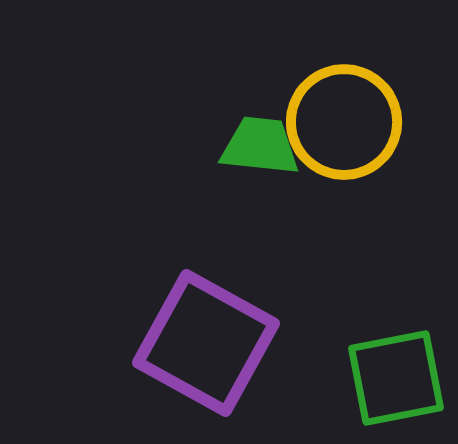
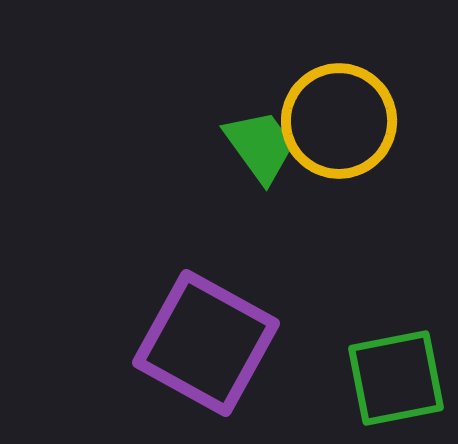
yellow circle: moved 5 px left, 1 px up
green trapezoid: rotated 48 degrees clockwise
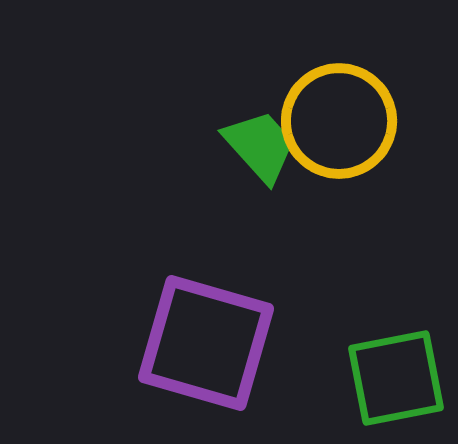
green trapezoid: rotated 6 degrees counterclockwise
purple square: rotated 13 degrees counterclockwise
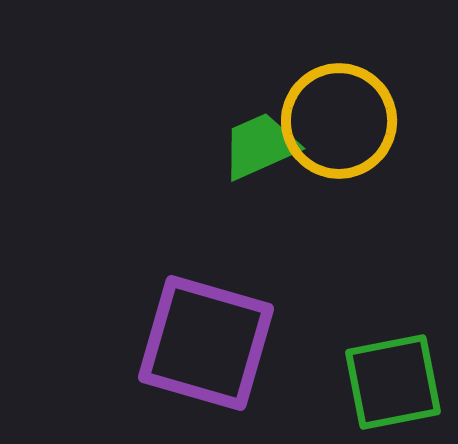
green trapezoid: rotated 72 degrees counterclockwise
green square: moved 3 px left, 4 px down
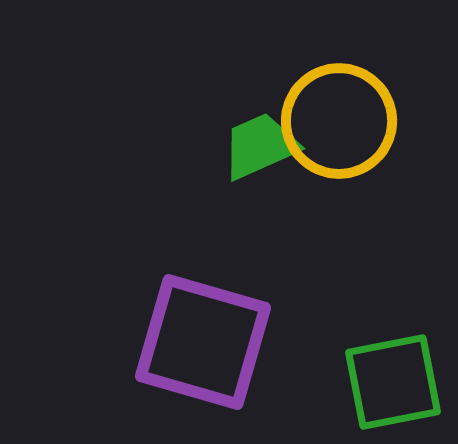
purple square: moved 3 px left, 1 px up
